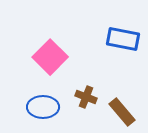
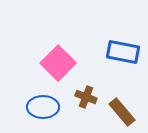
blue rectangle: moved 13 px down
pink square: moved 8 px right, 6 px down
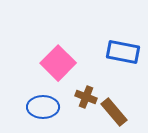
brown rectangle: moved 8 px left
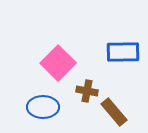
blue rectangle: rotated 12 degrees counterclockwise
brown cross: moved 1 px right, 6 px up; rotated 10 degrees counterclockwise
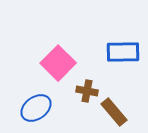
blue ellipse: moved 7 px left, 1 px down; rotated 36 degrees counterclockwise
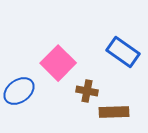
blue rectangle: rotated 36 degrees clockwise
blue ellipse: moved 17 px left, 17 px up
brown rectangle: rotated 52 degrees counterclockwise
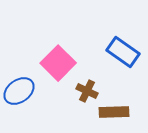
brown cross: rotated 15 degrees clockwise
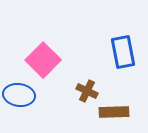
blue rectangle: rotated 44 degrees clockwise
pink square: moved 15 px left, 3 px up
blue ellipse: moved 4 px down; rotated 44 degrees clockwise
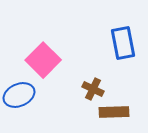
blue rectangle: moved 9 px up
brown cross: moved 6 px right, 2 px up
blue ellipse: rotated 32 degrees counterclockwise
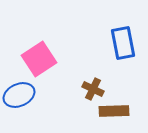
pink square: moved 4 px left, 1 px up; rotated 12 degrees clockwise
brown rectangle: moved 1 px up
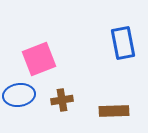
pink square: rotated 12 degrees clockwise
brown cross: moved 31 px left, 11 px down; rotated 35 degrees counterclockwise
blue ellipse: rotated 16 degrees clockwise
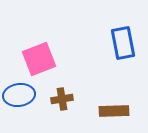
brown cross: moved 1 px up
